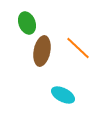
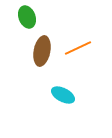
green ellipse: moved 6 px up
orange line: rotated 68 degrees counterclockwise
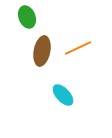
cyan ellipse: rotated 20 degrees clockwise
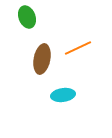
brown ellipse: moved 8 px down
cyan ellipse: rotated 55 degrees counterclockwise
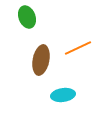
brown ellipse: moved 1 px left, 1 px down
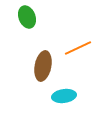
brown ellipse: moved 2 px right, 6 px down
cyan ellipse: moved 1 px right, 1 px down
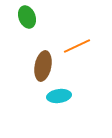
orange line: moved 1 px left, 2 px up
cyan ellipse: moved 5 px left
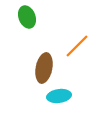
orange line: rotated 20 degrees counterclockwise
brown ellipse: moved 1 px right, 2 px down
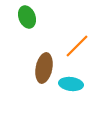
cyan ellipse: moved 12 px right, 12 px up; rotated 15 degrees clockwise
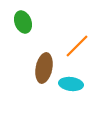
green ellipse: moved 4 px left, 5 px down
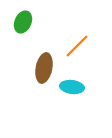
green ellipse: rotated 45 degrees clockwise
cyan ellipse: moved 1 px right, 3 px down
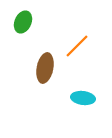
brown ellipse: moved 1 px right
cyan ellipse: moved 11 px right, 11 px down
